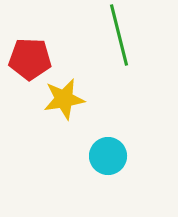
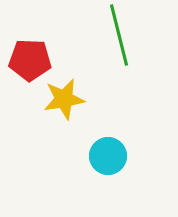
red pentagon: moved 1 px down
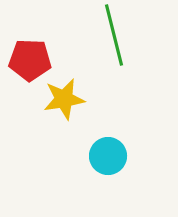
green line: moved 5 px left
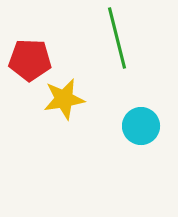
green line: moved 3 px right, 3 px down
cyan circle: moved 33 px right, 30 px up
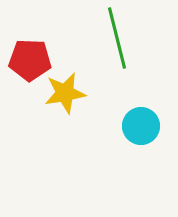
yellow star: moved 1 px right, 6 px up
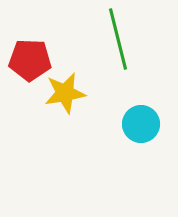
green line: moved 1 px right, 1 px down
cyan circle: moved 2 px up
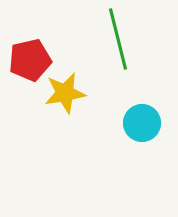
red pentagon: rotated 15 degrees counterclockwise
cyan circle: moved 1 px right, 1 px up
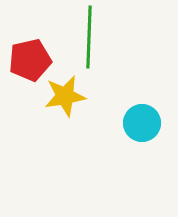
green line: moved 29 px left, 2 px up; rotated 16 degrees clockwise
yellow star: moved 3 px down
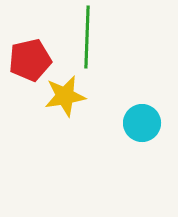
green line: moved 2 px left
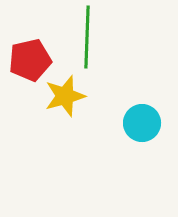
yellow star: rotated 6 degrees counterclockwise
